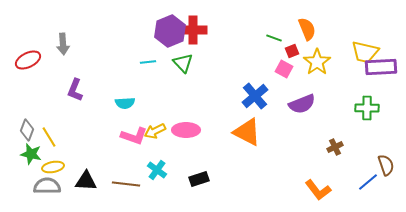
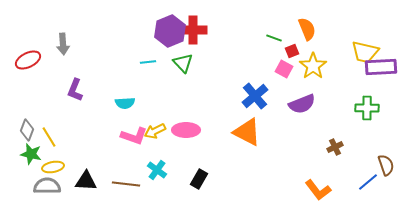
yellow star: moved 4 px left, 4 px down
black rectangle: rotated 42 degrees counterclockwise
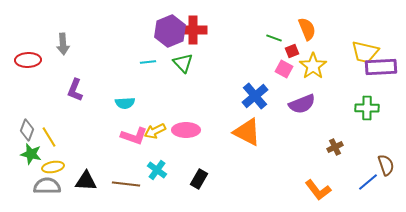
red ellipse: rotated 25 degrees clockwise
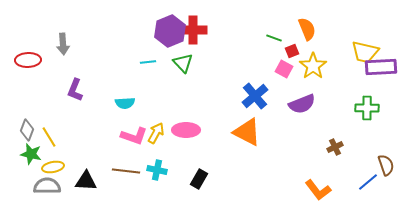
yellow arrow: moved 1 px right, 2 px down; rotated 145 degrees clockwise
cyan cross: rotated 24 degrees counterclockwise
brown line: moved 13 px up
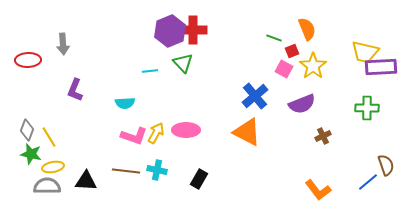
cyan line: moved 2 px right, 9 px down
brown cross: moved 12 px left, 11 px up
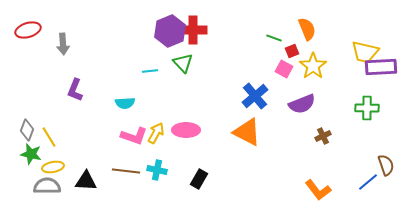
red ellipse: moved 30 px up; rotated 15 degrees counterclockwise
